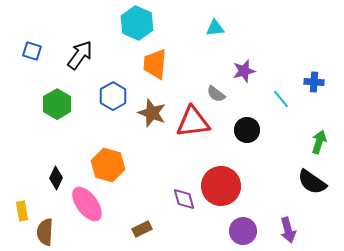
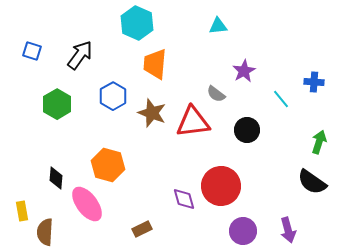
cyan triangle: moved 3 px right, 2 px up
purple star: rotated 15 degrees counterclockwise
black diamond: rotated 20 degrees counterclockwise
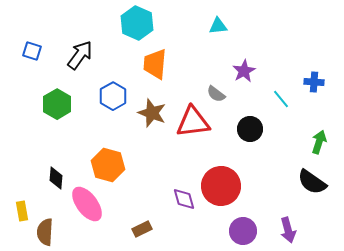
black circle: moved 3 px right, 1 px up
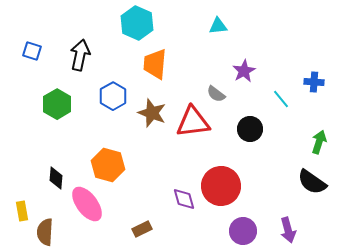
black arrow: rotated 24 degrees counterclockwise
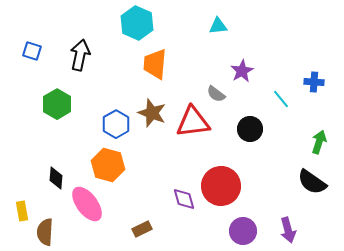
purple star: moved 2 px left
blue hexagon: moved 3 px right, 28 px down
